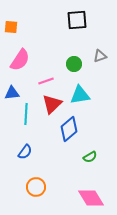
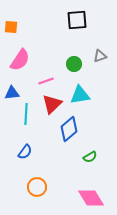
orange circle: moved 1 px right
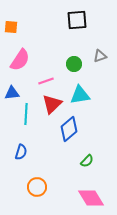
blue semicircle: moved 4 px left; rotated 21 degrees counterclockwise
green semicircle: moved 3 px left, 4 px down; rotated 16 degrees counterclockwise
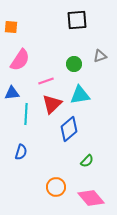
orange circle: moved 19 px right
pink diamond: rotated 8 degrees counterclockwise
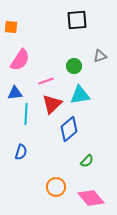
green circle: moved 2 px down
blue triangle: moved 3 px right
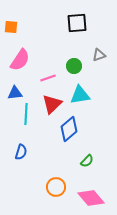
black square: moved 3 px down
gray triangle: moved 1 px left, 1 px up
pink line: moved 2 px right, 3 px up
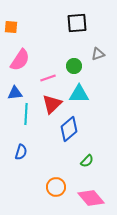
gray triangle: moved 1 px left, 1 px up
cyan triangle: moved 1 px left, 1 px up; rotated 10 degrees clockwise
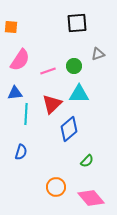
pink line: moved 7 px up
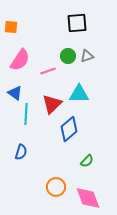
gray triangle: moved 11 px left, 2 px down
green circle: moved 6 px left, 10 px up
blue triangle: rotated 42 degrees clockwise
pink diamond: moved 3 px left; rotated 20 degrees clockwise
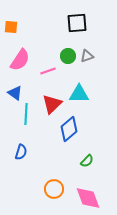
orange circle: moved 2 px left, 2 px down
